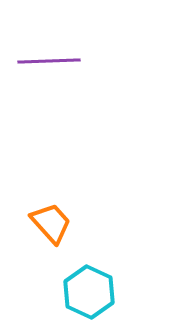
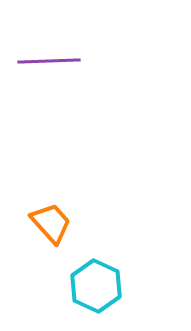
cyan hexagon: moved 7 px right, 6 px up
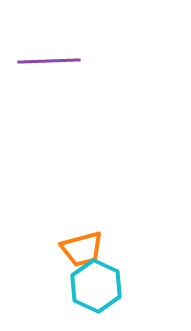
orange trapezoid: moved 31 px right, 26 px down; rotated 117 degrees clockwise
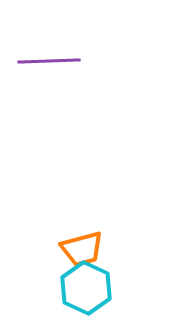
cyan hexagon: moved 10 px left, 2 px down
